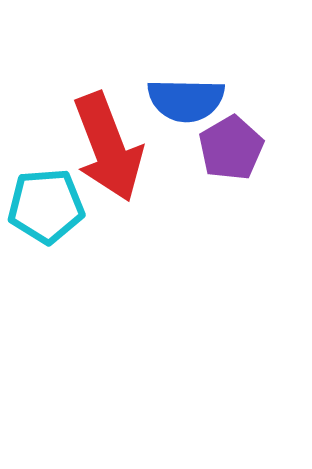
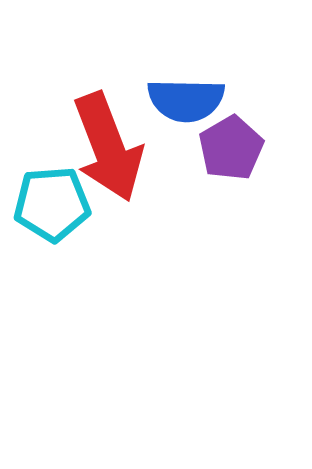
cyan pentagon: moved 6 px right, 2 px up
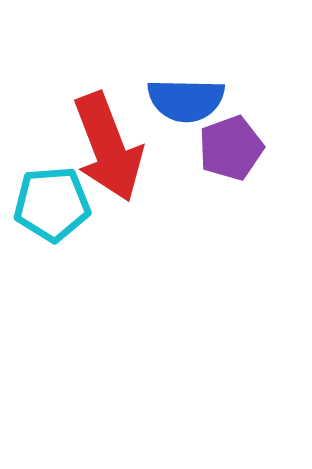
purple pentagon: rotated 10 degrees clockwise
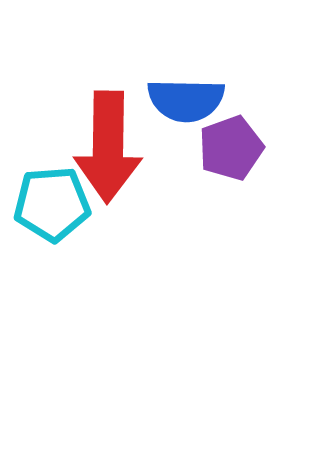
red arrow: rotated 22 degrees clockwise
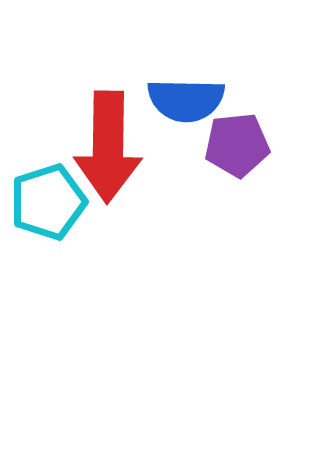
purple pentagon: moved 6 px right, 3 px up; rotated 14 degrees clockwise
cyan pentagon: moved 4 px left, 2 px up; rotated 14 degrees counterclockwise
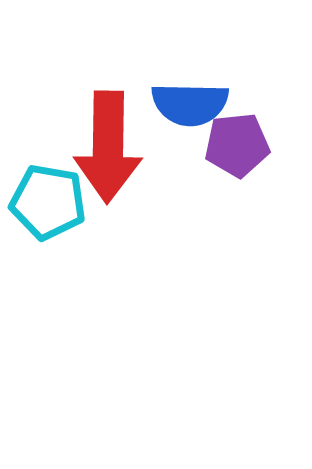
blue semicircle: moved 4 px right, 4 px down
cyan pentagon: rotated 28 degrees clockwise
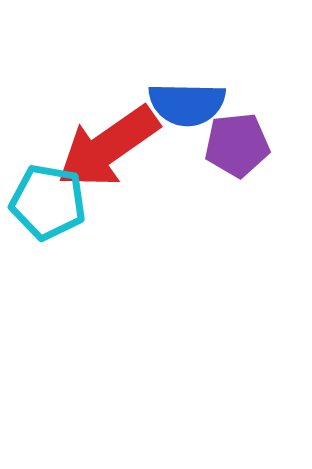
blue semicircle: moved 3 px left
red arrow: rotated 54 degrees clockwise
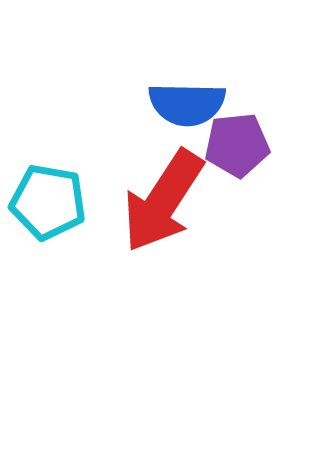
red arrow: moved 55 px right, 54 px down; rotated 22 degrees counterclockwise
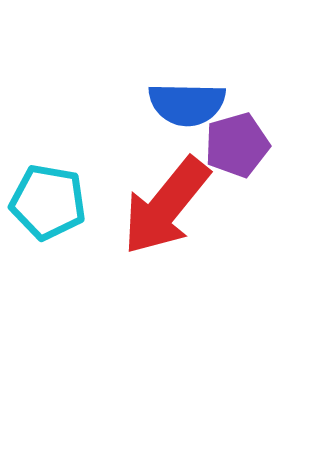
purple pentagon: rotated 10 degrees counterclockwise
red arrow: moved 3 px right, 5 px down; rotated 6 degrees clockwise
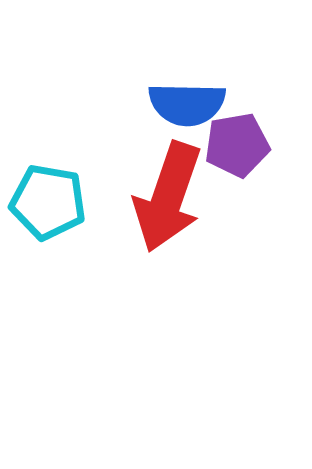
purple pentagon: rotated 6 degrees clockwise
red arrow: moved 2 px right, 9 px up; rotated 20 degrees counterclockwise
